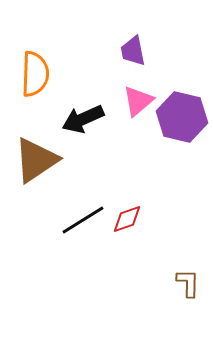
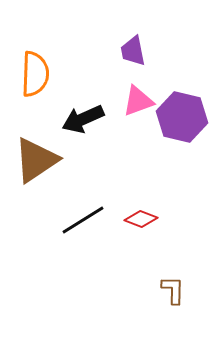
pink triangle: rotated 20 degrees clockwise
red diamond: moved 14 px right; rotated 40 degrees clockwise
brown L-shape: moved 15 px left, 7 px down
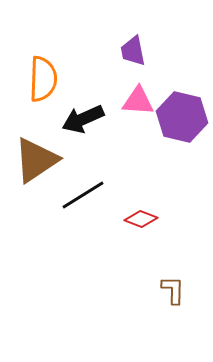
orange semicircle: moved 8 px right, 5 px down
pink triangle: rotated 24 degrees clockwise
black line: moved 25 px up
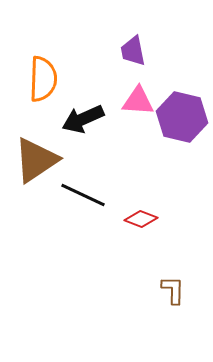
black line: rotated 57 degrees clockwise
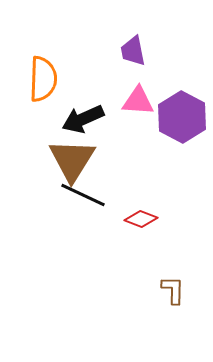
purple hexagon: rotated 15 degrees clockwise
brown triangle: moved 36 px right; rotated 24 degrees counterclockwise
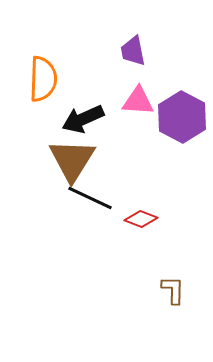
black line: moved 7 px right, 3 px down
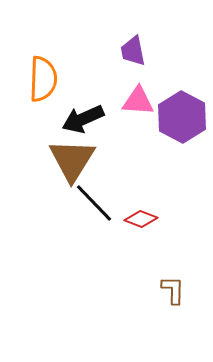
black line: moved 4 px right, 5 px down; rotated 21 degrees clockwise
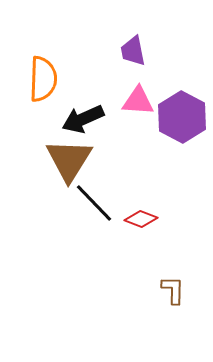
brown triangle: moved 3 px left
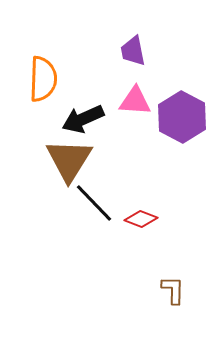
pink triangle: moved 3 px left
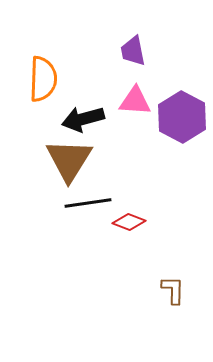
black arrow: rotated 9 degrees clockwise
black line: moved 6 px left; rotated 54 degrees counterclockwise
red diamond: moved 12 px left, 3 px down
